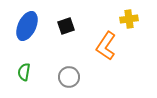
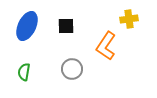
black square: rotated 18 degrees clockwise
gray circle: moved 3 px right, 8 px up
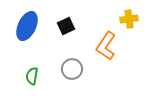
black square: rotated 24 degrees counterclockwise
green semicircle: moved 8 px right, 4 px down
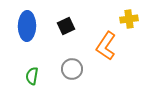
blue ellipse: rotated 24 degrees counterclockwise
